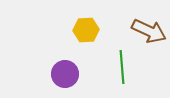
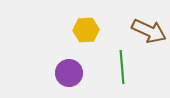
purple circle: moved 4 px right, 1 px up
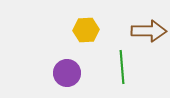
brown arrow: rotated 24 degrees counterclockwise
purple circle: moved 2 px left
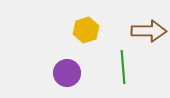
yellow hexagon: rotated 15 degrees counterclockwise
green line: moved 1 px right
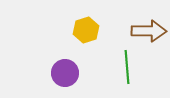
green line: moved 4 px right
purple circle: moved 2 px left
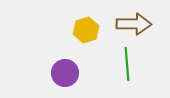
brown arrow: moved 15 px left, 7 px up
green line: moved 3 px up
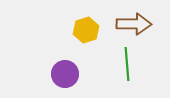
purple circle: moved 1 px down
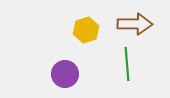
brown arrow: moved 1 px right
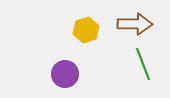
green line: moved 16 px right; rotated 16 degrees counterclockwise
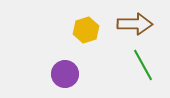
green line: moved 1 px down; rotated 8 degrees counterclockwise
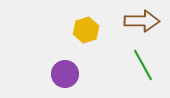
brown arrow: moved 7 px right, 3 px up
